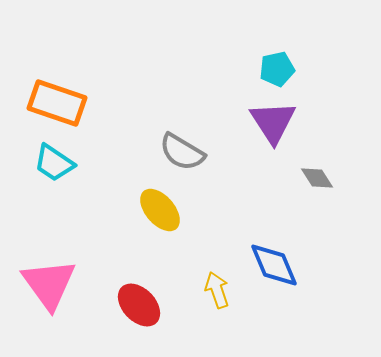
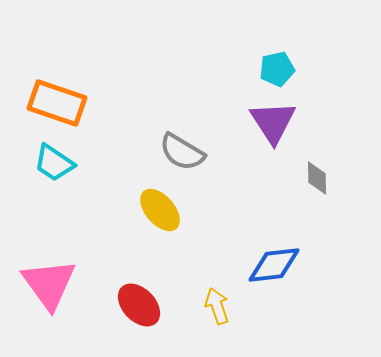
gray diamond: rotated 32 degrees clockwise
blue diamond: rotated 74 degrees counterclockwise
yellow arrow: moved 16 px down
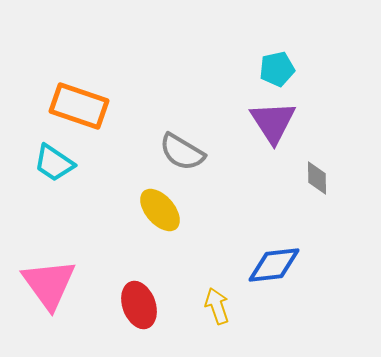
orange rectangle: moved 22 px right, 3 px down
red ellipse: rotated 24 degrees clockwise
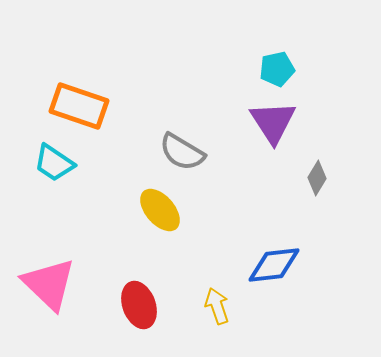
gray diamond: rotated 32 degrees clockwise
pink triangle: rotated 10 degrees counterclockwise
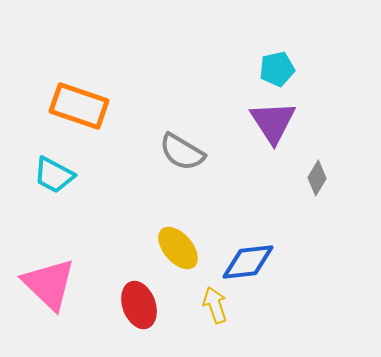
cyan trapezoid: moved 12 px down; rotated 6 degrees counterclockwise
yellow ellipse: moved 18 px right, 38 px down
blue diamond: moved 26 px left, 3 px up
yellow arrow: moved 2 px left, 1 px up
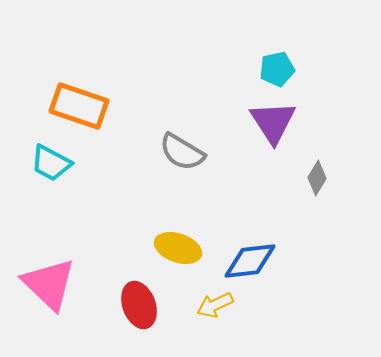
cyan trapezoid: moved 3 px left, 12 px up
yellow ellipse: rotated 30 degrees counterclockwise
blue diamond: moved 2 px right, 1 px up
yellow arrow: rotated 96 degrees counterclockwise
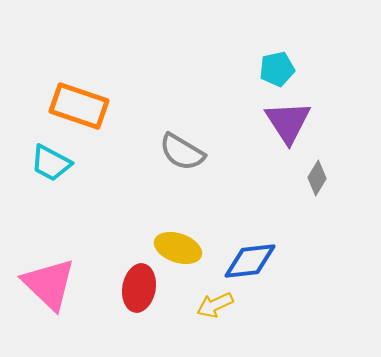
purple triangle: moved 15 px right
red ellipse: moved 17 px up; rotated 30 degrees clockwise
